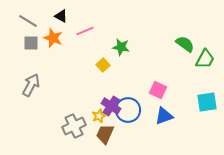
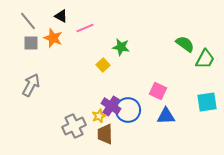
gray line: rotated 18 degrees clockwise
pink line: moved 3 px up
pink square: moved 1 px down
blue triangle: moved 2 px right; rotated 18 degrees clockwise
brown trapezoid: rotated 25 degrees counterclockwise
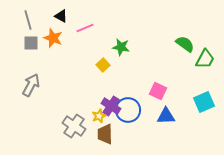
gray line: moved 1 px up; rotated 24 degrees clockwise
cyan square: moved 3 px left; rotated 15 degrees counterclockwise
gray cross: rotated 30 degrees counterclockwise
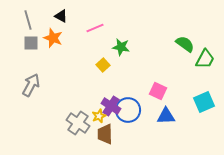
pink line: moved 10 px right
gray cross: moved 4 px right, 3 px up
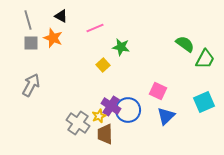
blue triangle: rotated 42 degrees counterclockwise
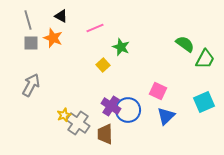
green star: rotated 12 degrees clockwise
yellow star: moved 35 px left, 1 px up
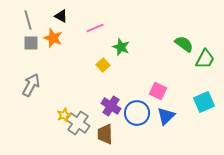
green semicircle: moved 1 px left
blue circle: moved 9 px right, 3 px down
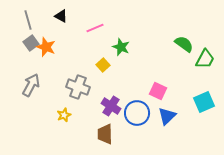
orange star: moved 7 px left, 9 px down
gray square: rotated 35 degrees counterclockwise
blue triangle: moved 1 px right
gray cross: moved 36 px up; rotated 15 degrees counterclockwise
